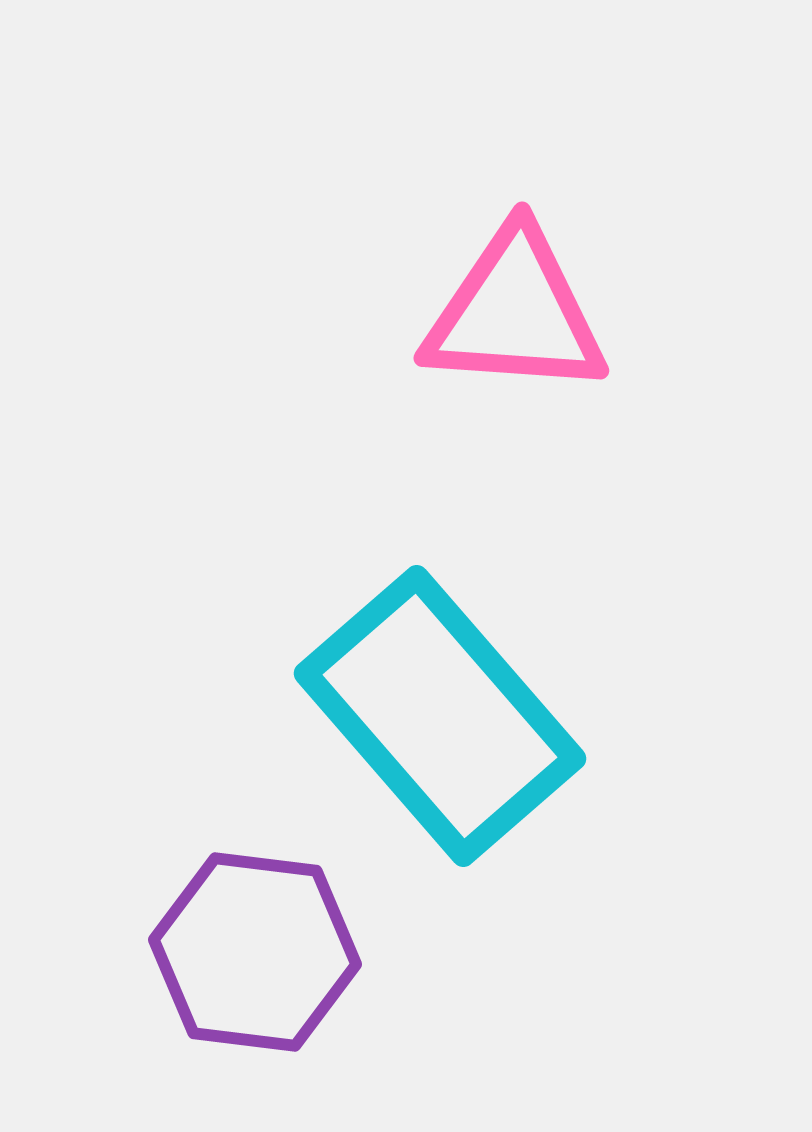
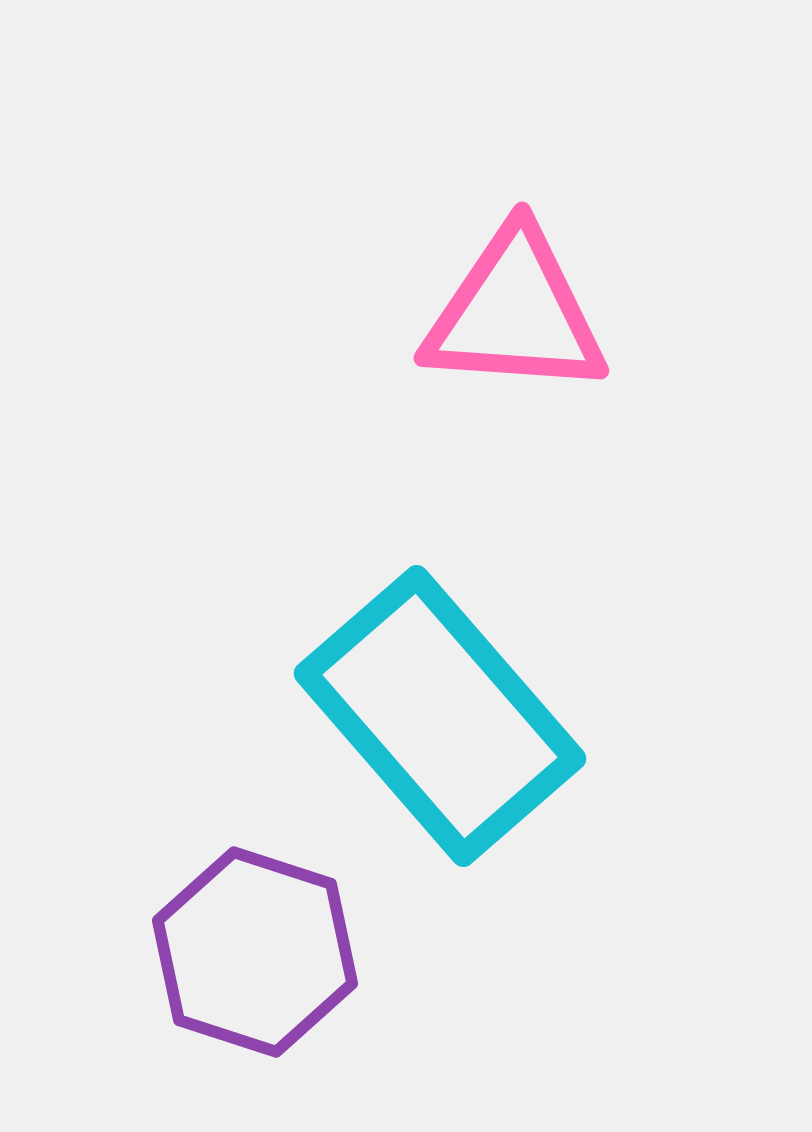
purple hexagon: rotated 11 degrees clockwise
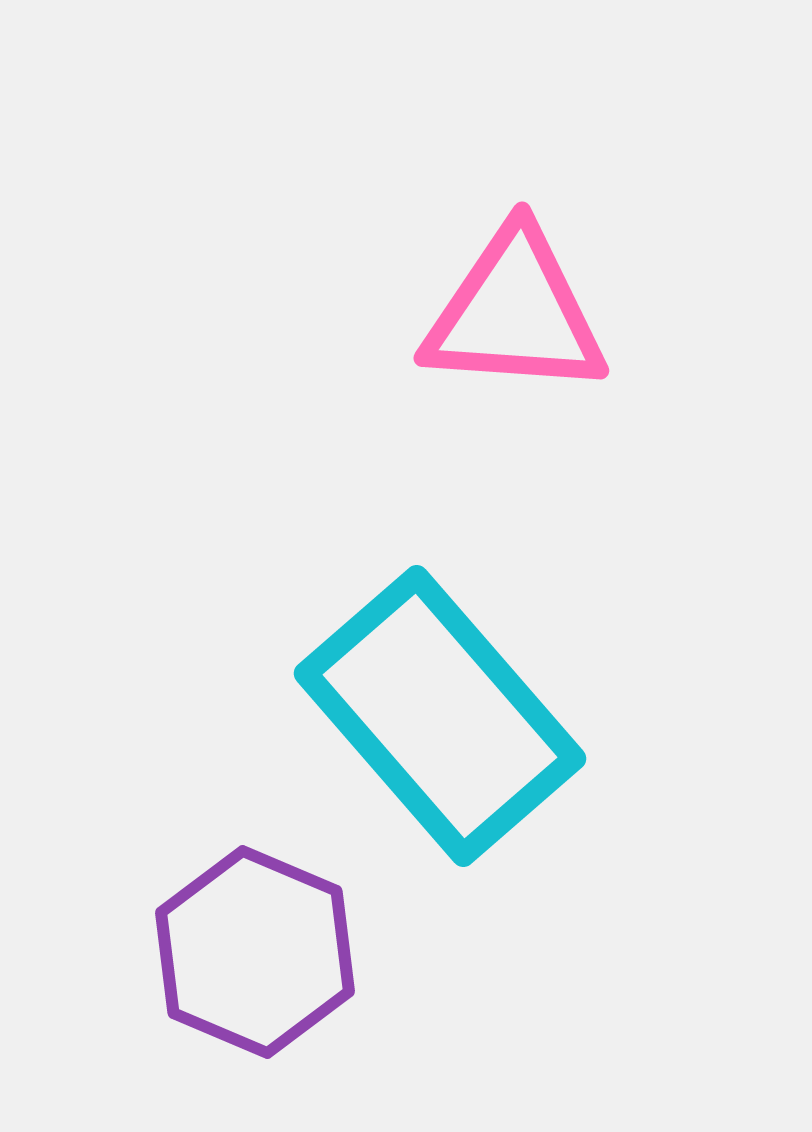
purple hexagon: rotated 5 degrees clockwise
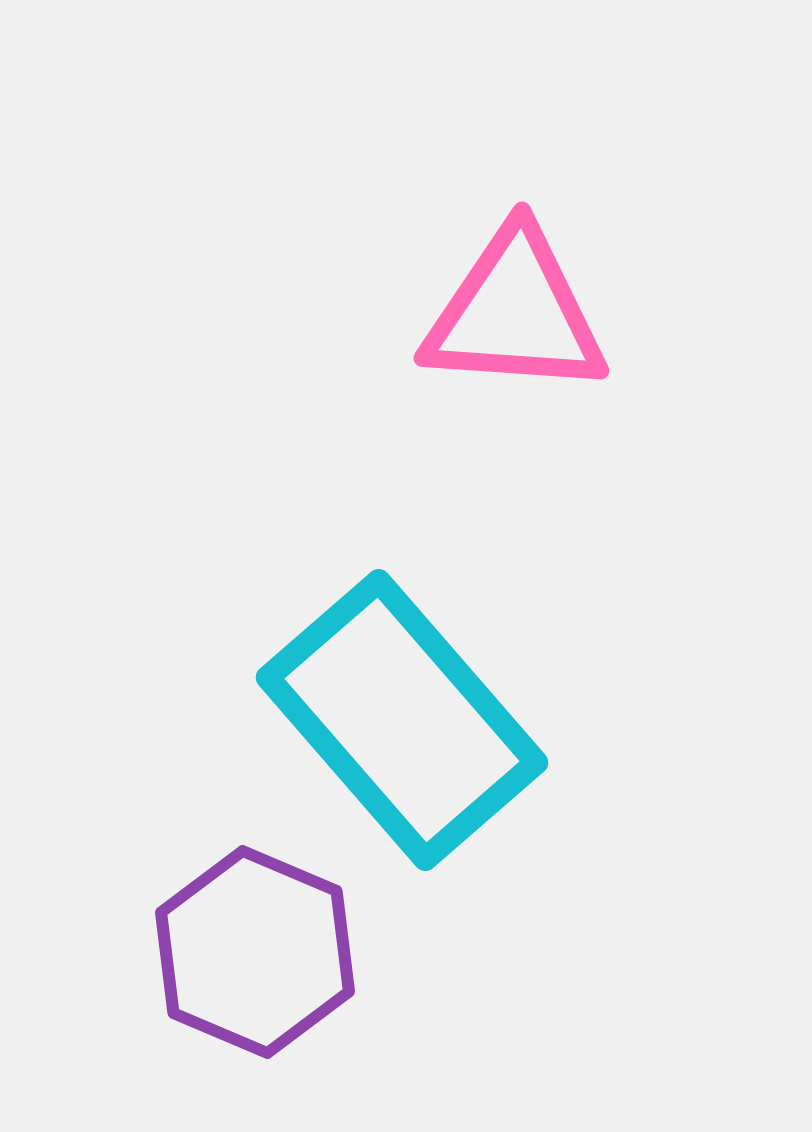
cyan rectangle: moved 38 px left, 4 px down
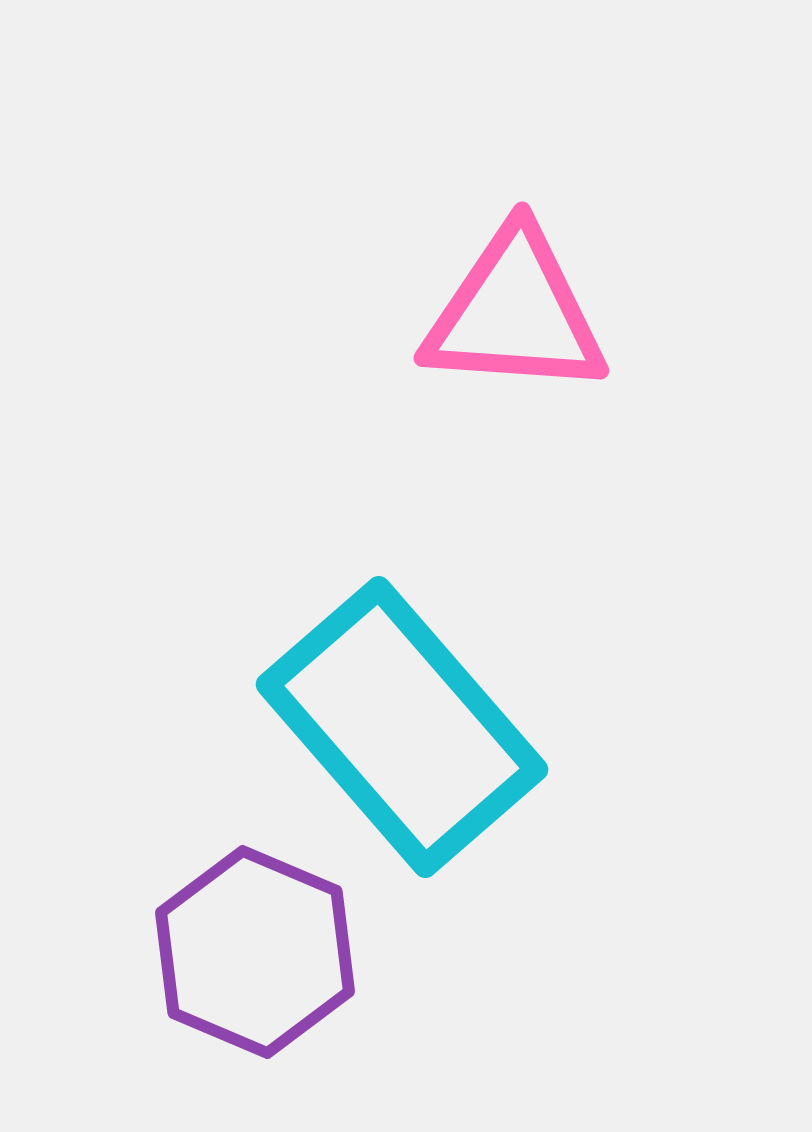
cyan rectangle: moved 7 px down
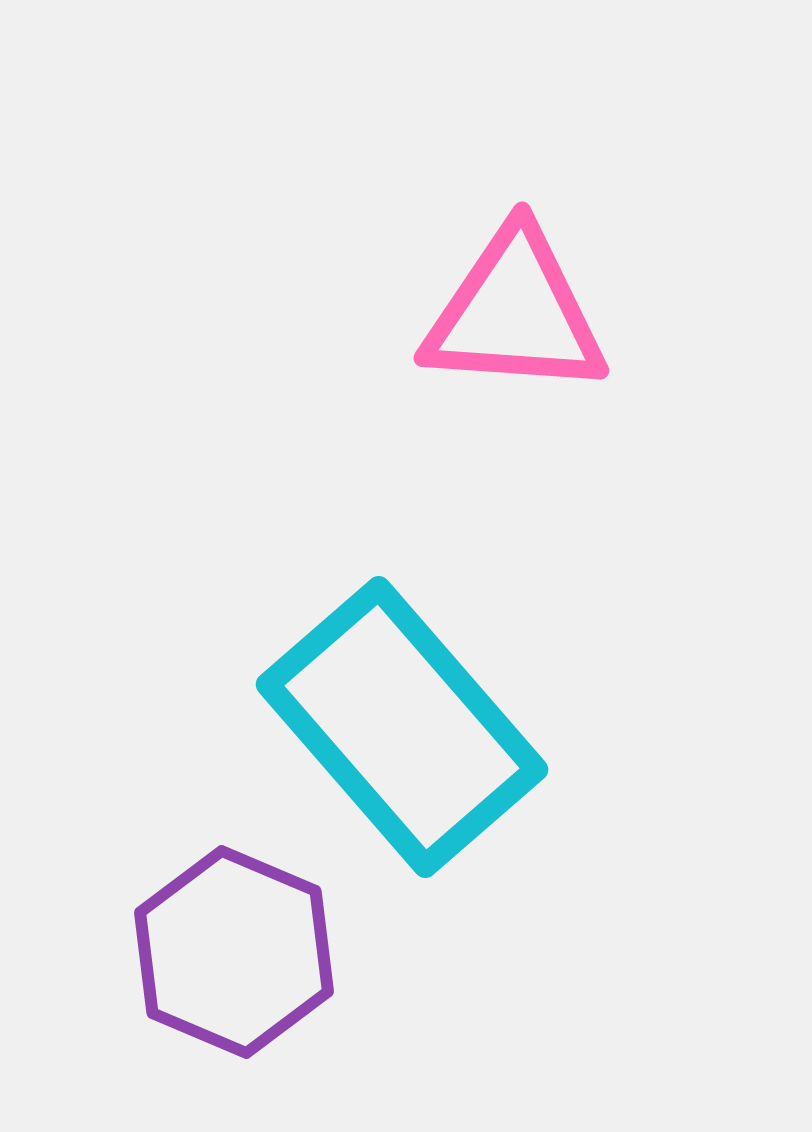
purple hexagon: moved 21 px left
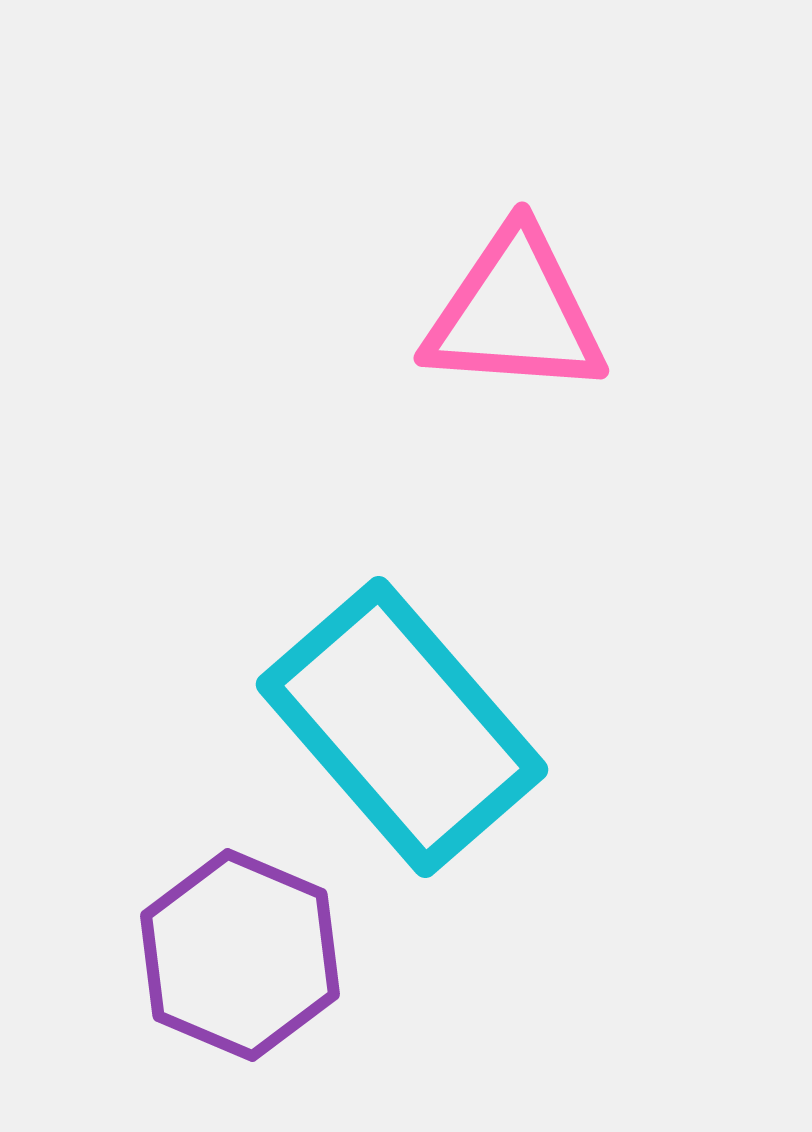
purple hexagon: moved 6 px right, 3 px down
